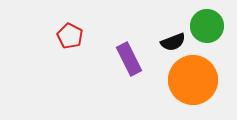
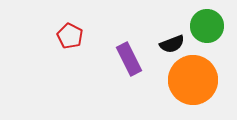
black semicircle: moved 1 px left, 2 px down
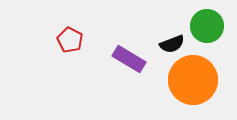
red pentagon: moved 4 px down
purple rectangle: rotated 32 degrees counterclockwise
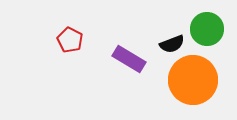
green circle: moved 3 px down
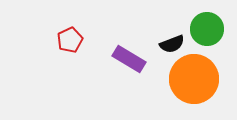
red pentagon: rotated 20 degrees clockwise
orange circle: moved 1 px right, 1 px up
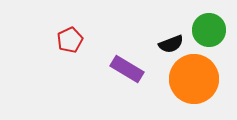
green circle: moved 2 px right, 1 px down
black semicircle: moved 1 px left
purple rectangle: moved 2 px left, 10 px down
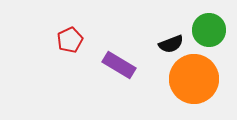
purple rectangle: moved 8 px left, 4 px up
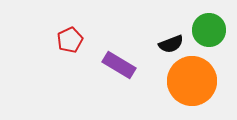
orange circle: moved 2 px left, 2 px down
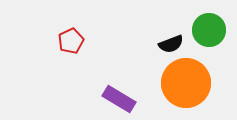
red pentagon: moved 1 px right, 1 px down
purple rectangle: moved 34 px down
orange circle: moved 6 px left, 2 px down
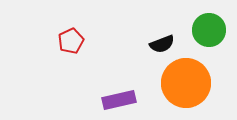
black semicircle: moved 9 px left
purple rectangle: moved 1 px down; rotated 44 degrees counterclockwise
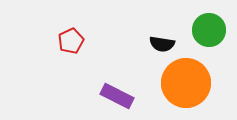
black semicircle: rotated 30 degrees clockwise
purple rectangle: moved 2 px left, 4 px up; rotated 40 degrees clockwise
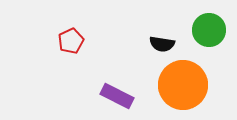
orange circle: moved 3 px left, 2 px down
